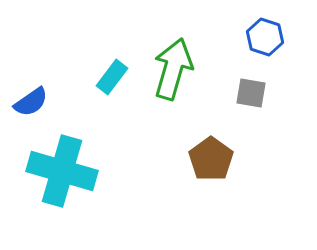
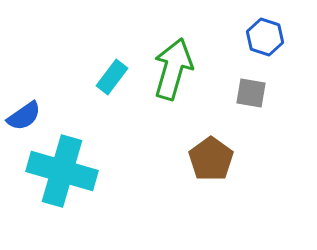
blue semicircle: moved 7 px left, 14 px down
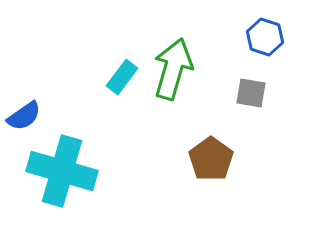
cyan rectangle: moved 10 px right
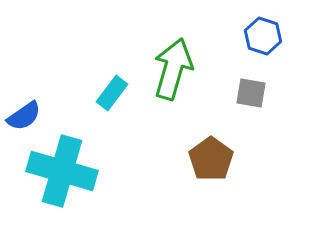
blue hexagon: moved 2 px left, 1 px up
cyan rectangle: moved 10 px left, 16 px down
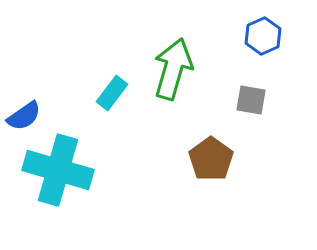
blue hexagon: rotated 18 degrees clockwise
gray square: moved 7 px down
cyan cross: moved 4 px left, 1 px up
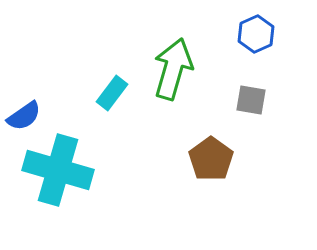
blue hexagon: moved 7 px left, 2 px up
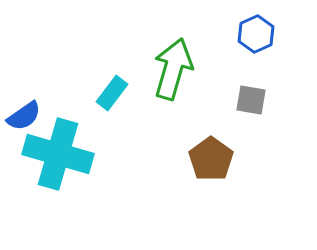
cyan cross: moved 16 px up
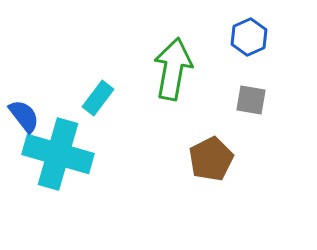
blue hexagon: moved 7 px left, 3 px down
green arrow: rotated 6 degrees counterclockwise
cyan rectangle: moved 14 px left, 5 px down
blue semicircle: rotated 93 degrees counterclockwise
brown pentagon: rotated 9 degrees clockwise
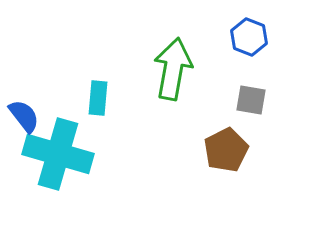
blue hexagon: rotated 15 degrees counterclockwise
cyan rectangle: rotated 32 degrees counterclockwise
brown pentagon: moved 15 px right, 9 px up
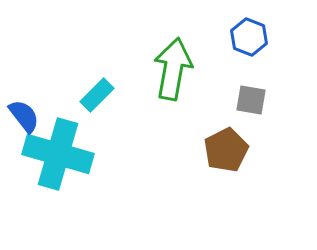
cyan rectangle: moved 1 px left, 3 px up; rotated 40 degrees clockwise
